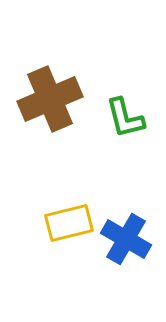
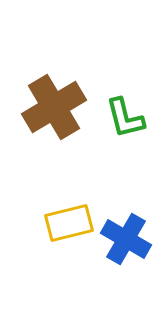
brown cross: moved 4 px right, 8 px down; rotated 8 degrees counterclockwise
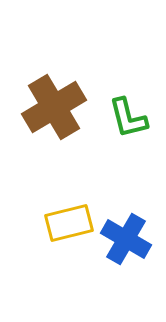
green L-shape: moved 3 px right
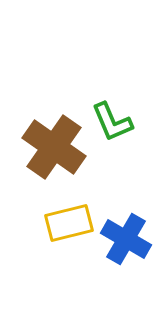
brown cross: moved 40 px down; rotated 24 degrees counterclockwise
green L-shape: moved 16 px left, 4 px down; rotated 9 degrees counterclockwise
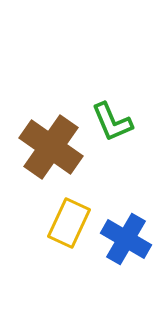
brown cross: moved 3 px left
yellow rectangle: rotated 51 degrees counterclockwise
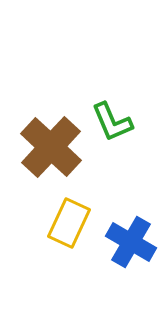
brown cross: rotated 8 degrees clockwise
blue cross: moved 5 px right, 3 px down
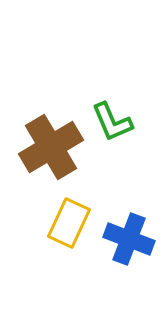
brown cross: rotated 16 degrees clockwise
blue cross: moved 2 px left, 3 px up; rotated 9 degrees counterclockwise
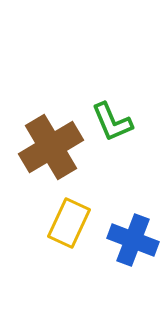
blue cross: moved 4 px right, 1 px down
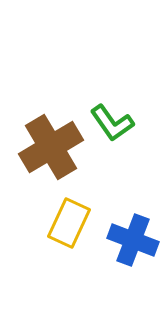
green L-shape: moved 1 px down; rotated 12 degrees counterclockwise
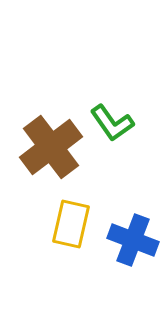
brown cross: rotated 6 degrees counterclockwise
yellow rectangle: moved 2 px right, 1 px down; rotated 12 degrees counterclockwise
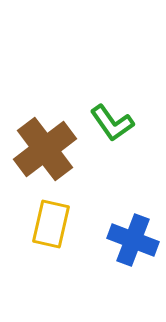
brown cross: moved 6 px left, 2 px down
yellow rectangle: moved 20 px left
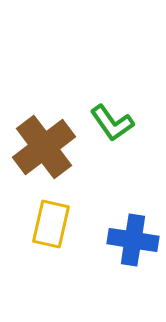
brown cross: moved 1 px left, 2 px up
blue cross: rotated 12 degrees counterclockwise
